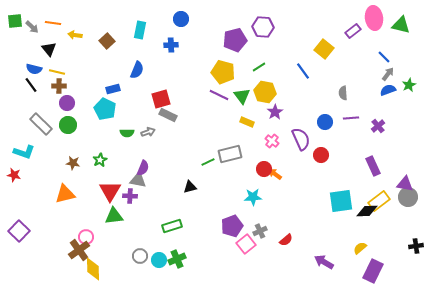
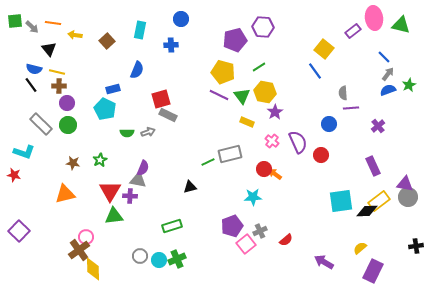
blue line at (303, 71): moved 12 px right
purple line at (351, 118): moved 10 px up
blue circle at (325, 122): moved 4 px right, 2 px down
purple semicircle at (301, 139): moved 3 px left, 3 px down
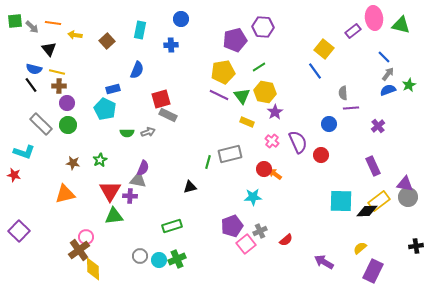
yellow pentagon at (223, 72): rotated 25 degrees counterclockwise
green line at (208, 162): rotated 48 degrees counterclockwise
cyan square at (341, 201): rotated 10 degrees clockwise
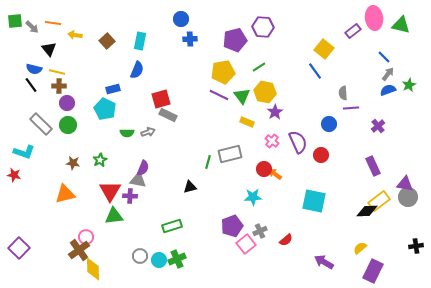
cyan rectangle at (140, 30): moved 11 px down
blue cross at (171, 45): moved 19 px right, 6 px up
cyan square at (341, 201): moved 27 px left; rotated 10 degrees clockwise
purple square at (19, 231): moved 17 px down
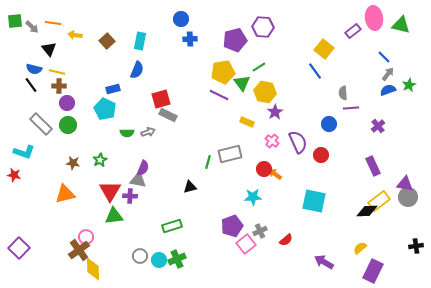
green triangle at (242, 96): moved 13 px up
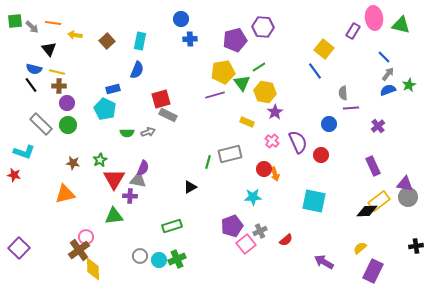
purple rectangle at (353, 31): rotated 21 degrees counterclockwise
purple line at (219, 95): moved 4 px left; rotated 42 degrees counterclockwise
orange arrow at (275, 174): rotated 144 degrees counterclockwise
black triangle at (190, 187): rotated 16 degrees counterclockwise
red triangle at (110, 191): moved 4 px right, 12 px up
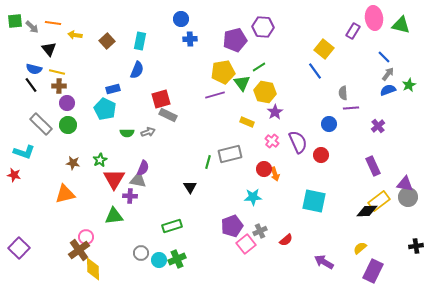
black triangle at (190, 187): rotated 32 degrees counterclockwise
gray circle at (140, 256): moved 1 px right, 3 px up
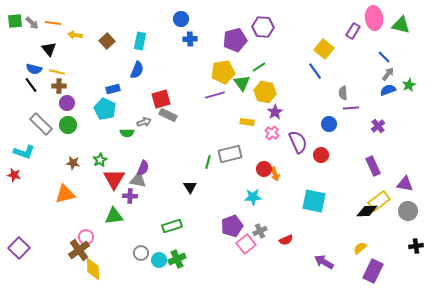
gray arrow at (32, 27): moved 4 px up
yellow rectangle at (247, 122): rotated 16 degrees counterclockwise
gray arrow at (148, 132): moved 4 px left, 10 px up
pink cross at (272, 141): moved 8 px up
gray circle at (408, 197): moved 14 px down
red semicircle at (286, 240): rotated 16 degrees clockwise
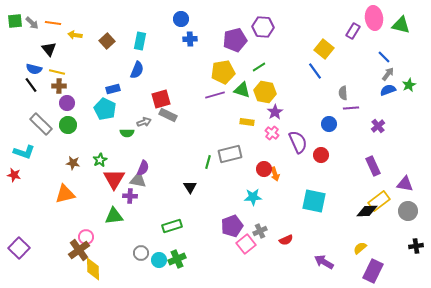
green triangle at (242, 83): moved 7 px down; rotated 36 degrees counterclockwise
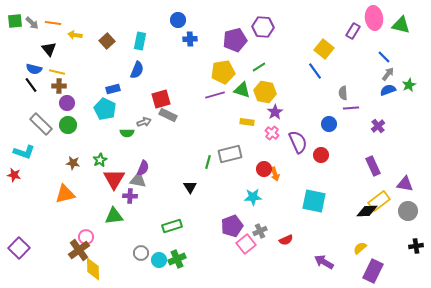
blue circle at (181, 19): moved 3 px left, 1 px down
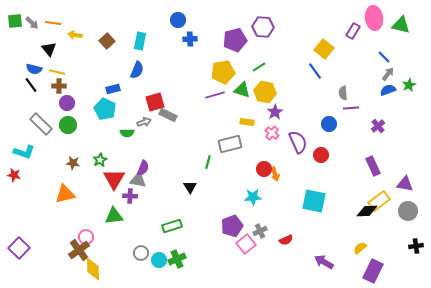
red square at (161, 99): moved 6 px left, 3 px down
gray rectangle at (230, 154): moved 10 px up
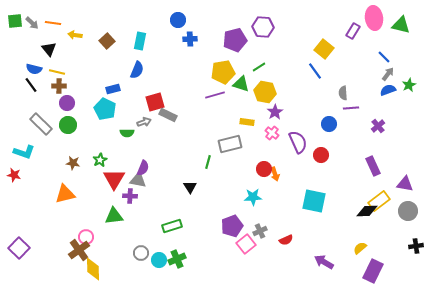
green triangle at (242, 90): moved 1 px left, 6 px up
